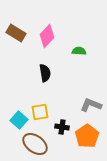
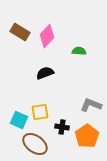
brown rectangle: moved 4 px right, 1 px up
black semicircle: rotated 102 degrees counterclockwise
cyan square: rotated 18 degrees counterclockwise
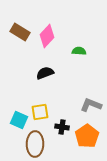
brown ellipse: rotated 55 degrees clockwise
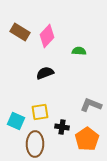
cyan square: moved 3 px left, 1 px down
orange pentagon: moved 3 px down
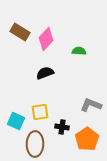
pink diamond: moved 1 px left, 3 px down
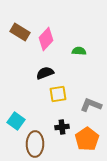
yellow square: moved 18 px right, 18 px up
cyan square: rotated 12 degrees clockwise
black cross: rotated 16 degrees counterclockwise
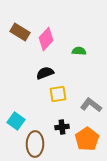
gray L-shape: rotated 15 degrees clockwise
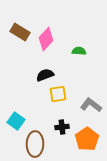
black semicircle: moved 2 px down
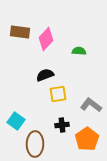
brown rectangle: rotated 24 degrees counterclockwise
black cross: moved 2 px up
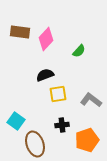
green semicircle: rotated 128 degrees clockwise
gray L-shape: moved 5 px up
orange pentagon: moved 1 px down; rotated 15 degrees clockwise
brown ellipse: rotated 20 degrees counterclockwise
